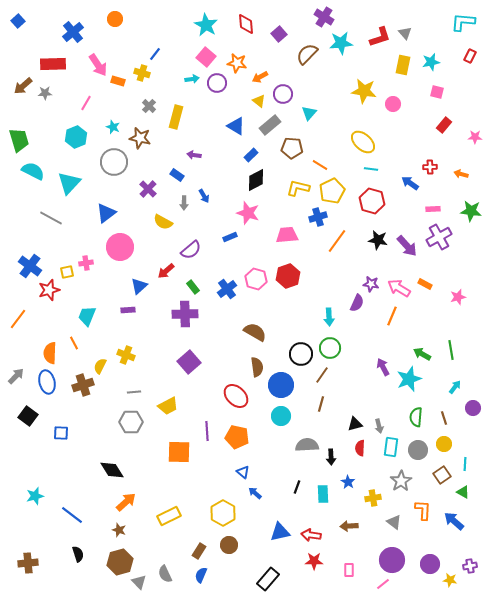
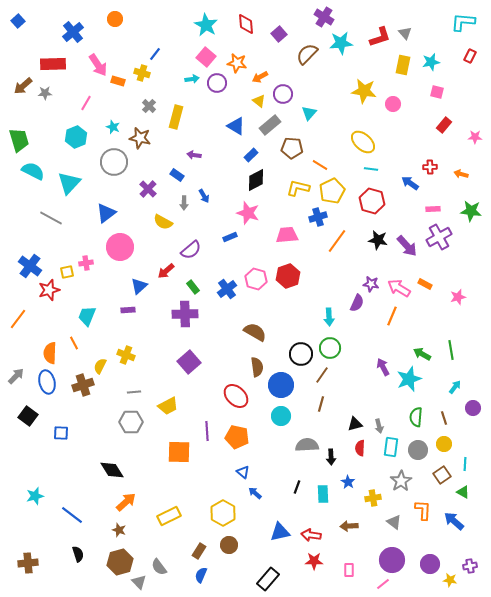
gray semicircle at (165, 574): moved 6 px left, 7 px up; rotated 12 degrees counterclockwise
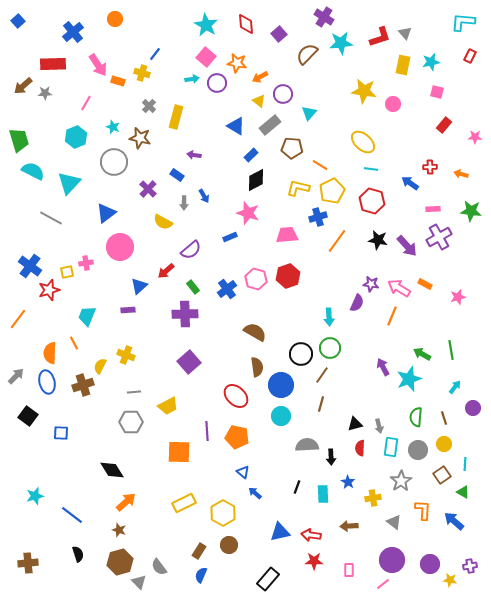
yellow rectangle at (169, 516): moved 15 px right, 13 px up
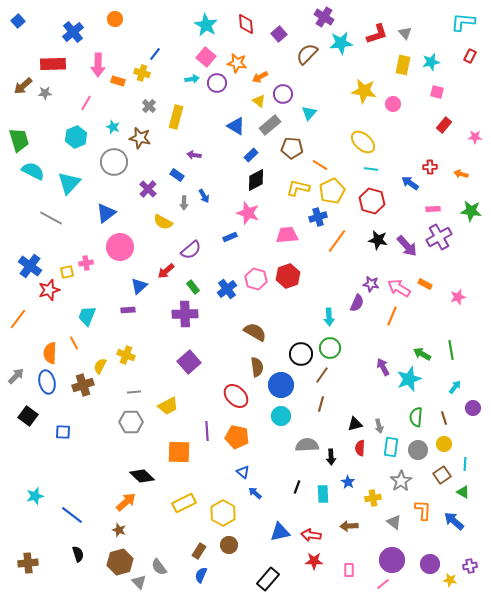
red L-shape at (380, 37): moved 3 px left, 3 px up
pink arrow at (98, 65): rotated 35 degrees clockwise
blue square at (61, 433): moved 2 px right, 1 px up
black diamond at (112, 470): moved 30 px right, 6 px down; rotated 15 degrees counterclockwise
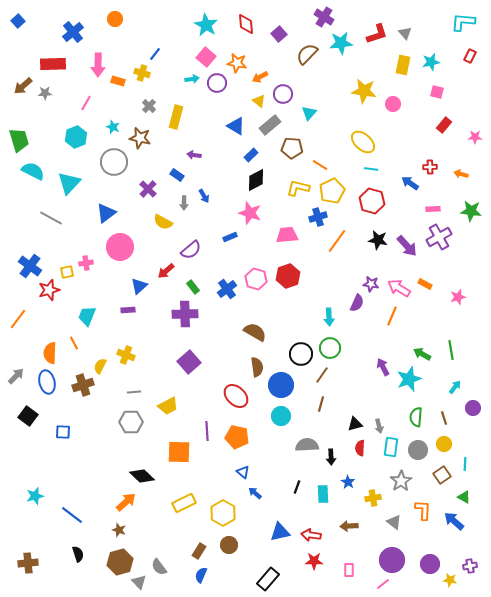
pink star at (248, 213): moved 2 px right
green triangle at (463, 492): moved 1 px right, 5 px down
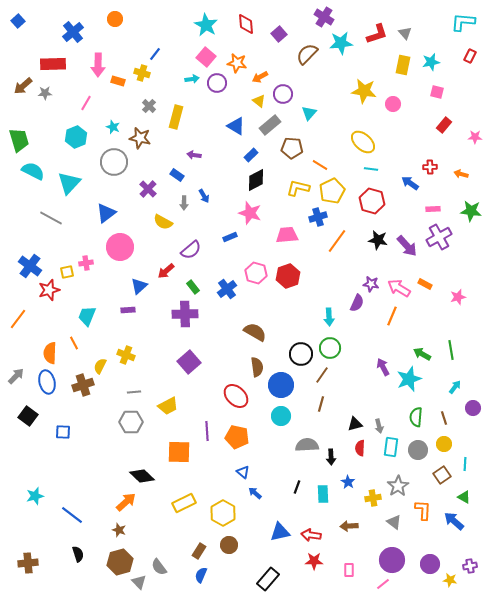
pink hexagon at (256, 279): moved 6 px up
gray star at (401, 481): moved 3 px left, 5 px down
